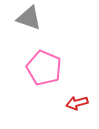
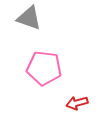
pink pentagon: rotated 16 degrees counterclockwise
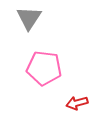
gray triangle: rotated 44 degrees clockwise
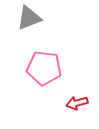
gray triangle: rotated 36 degrees clockwise
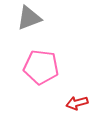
pink pentagon: moved 3 px left, 1 px up
